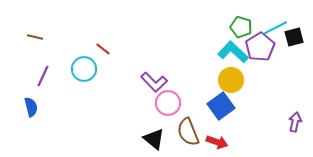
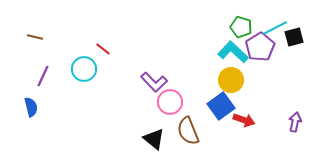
pink circle: moved 2 px right, 1 px up
brown semicircle: moved 1 px up
red arrow: moved 27 px right, 22 px up
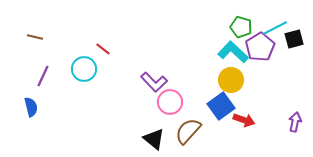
black square: moved 2 px down
brown semicircle: rotated 64 degrees clockwise
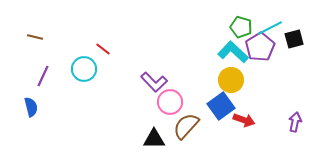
cyan line: moved 5 px left
brown semicircle: moved 2 px left, 5 px up
black triangle: rotated 40 degrees counterclockwise
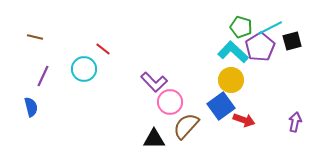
black square: moved 2 px left, 2 px down
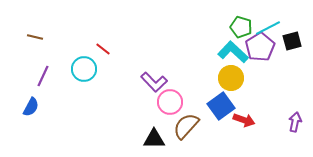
cyan line: moved 2 px left
yellow circle: moved 2 px up
blue semicircle: rotated 42 degrees clockwise
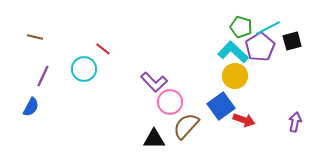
yellow circle: moved 4 px right, 2 px up
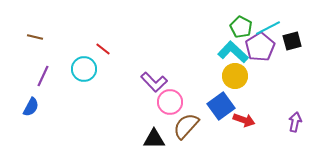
green pentagon: rotated 10 degrees clockwise
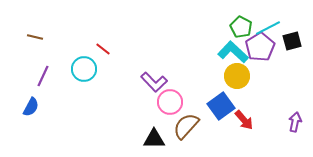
yellow circle: moved 2 px right
red arrow: rotated 30 degrees clockwise
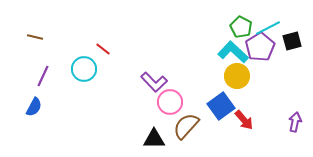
blue semicircle: moved 3 px right
